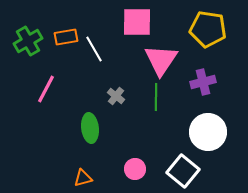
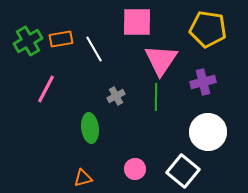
orange rectangle: moved 5 px left, 2 px down
gray cross: rotated 24 degrees clockwise
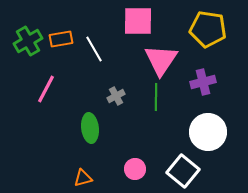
pink square: moved 1 px right, 1 px up
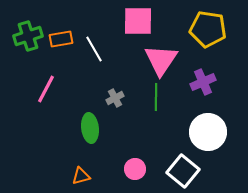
green cross: moved 5 px up; rotated 12 degrees clockwise
purple cross: rotated 10 degrees counterclockwise
gray cross: moved 1 px left, 2 px down
orange triangle: moved 2 px left, 2 px up
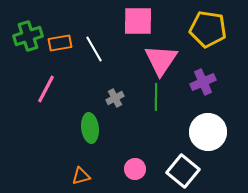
orange rectangle: moved 1 px left, 4 px down
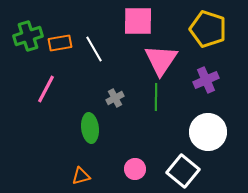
yellow pentagon: rotated 9 degrees clockwise
purple cross: moved 3 px right, 2 px up
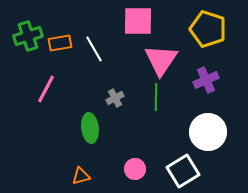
white square: rotated 20 degrees clockwise
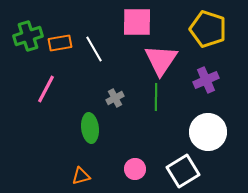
pink square: moved 1 px left, 1 px down
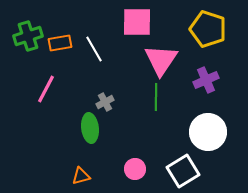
gray cross: moved 10 px left, 4 px down
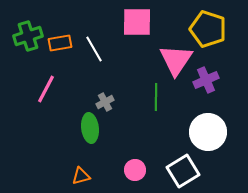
pink triangle: moved 15 px right
pink circle: moved 1 px down
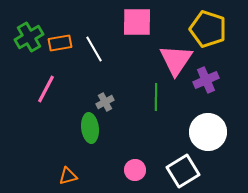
green cross: moved 1 px right, 1 px down; rotated 12 degrees counterclockwise
orange triangle: moved 13 px left
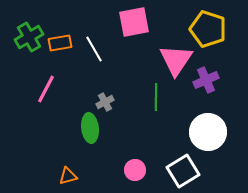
pink square: moved 3 px left; rotated 12 degrees counterclockwise
